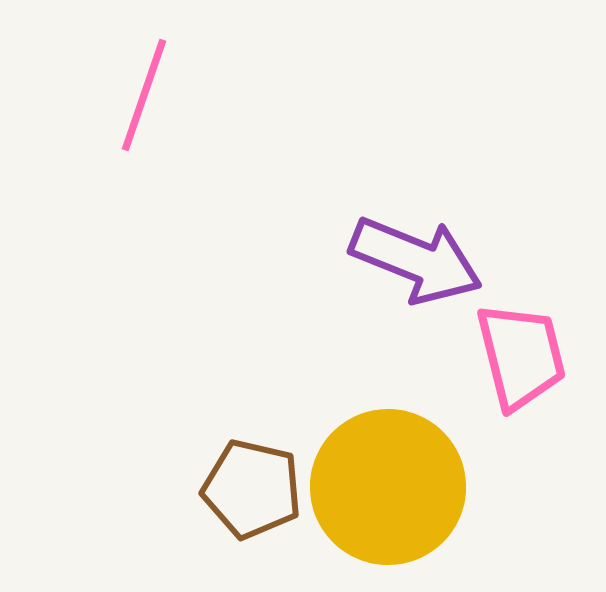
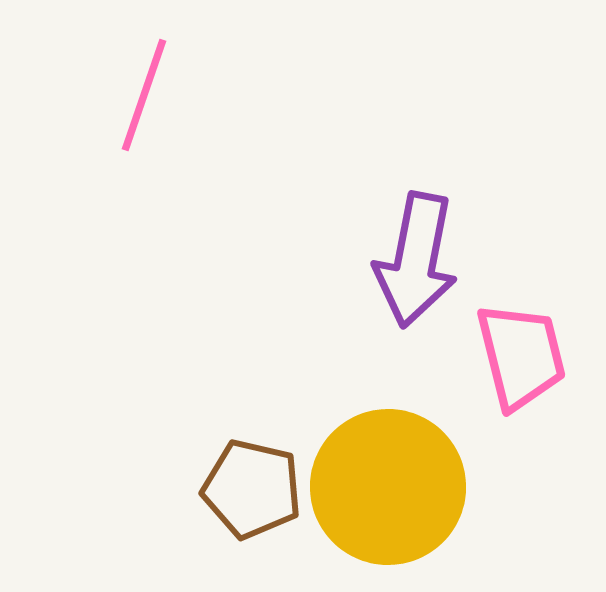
purple arrow: rotated 79 degrees clockwise
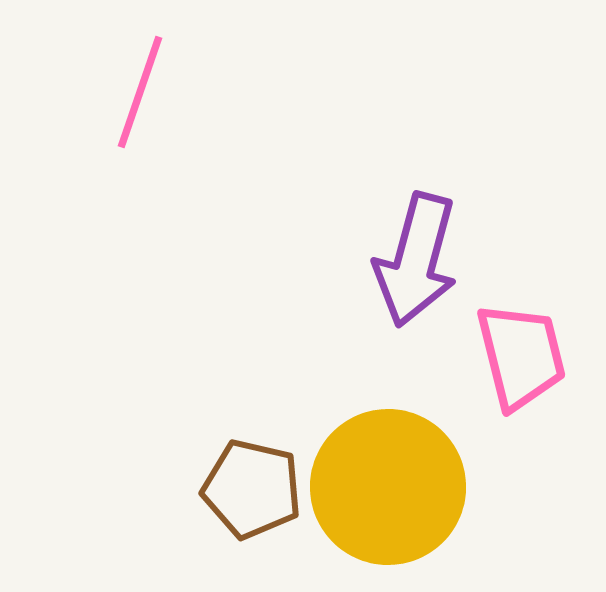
pink line: moved 4 px left, 3 px up
purple arrow: rotated 4 degrees clockwise
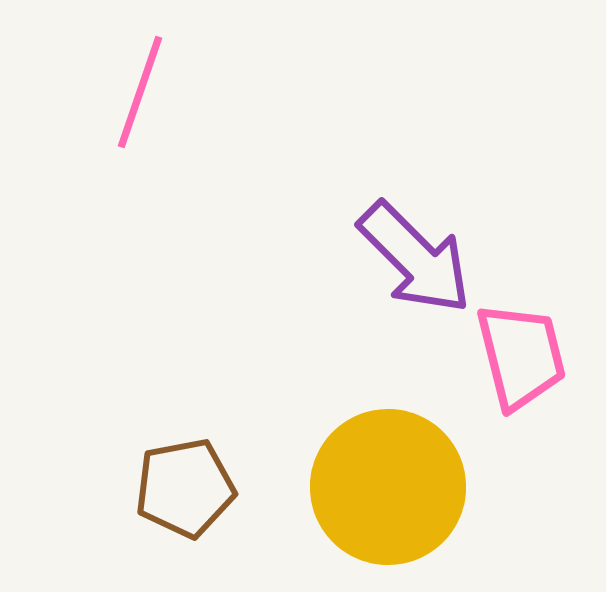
purple arrow: moved 1 px left, 2 px up; rotated 60 degrees counterclockwise
brown pentagon: moved 67 px left, 1 px up; rotated 24 degrees counterclockwise
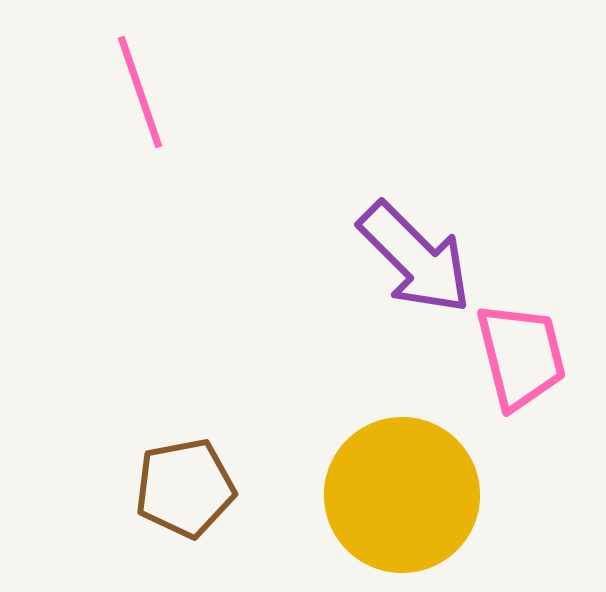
pink line: rotated 38 degrees counterclockwise
yellow circle: moved 14 px right, 8 px down
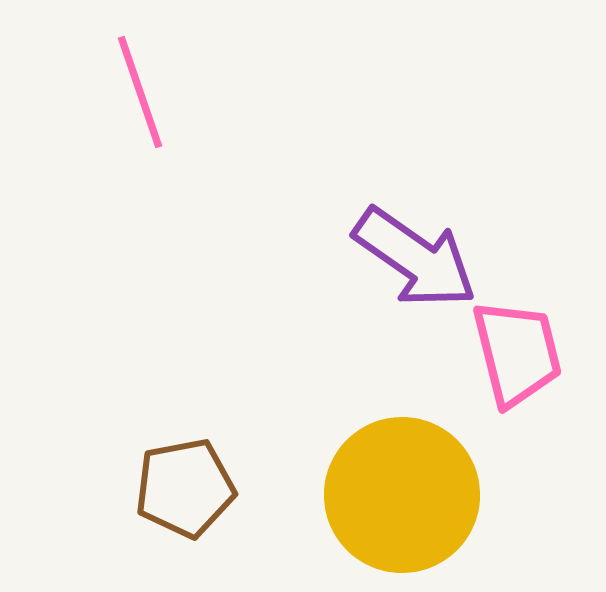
purple arrow: rotated 10 degrees counterclockwise
pink trapezoid: moved 4 px left, 3 px up
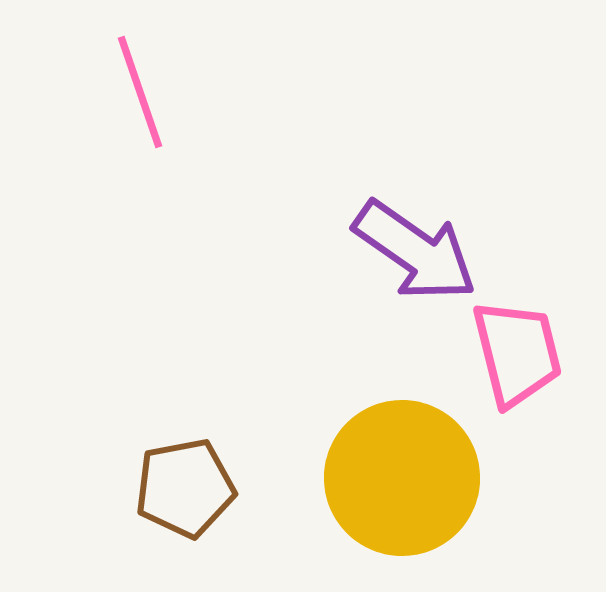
purple arrow: moved 7 px up
yellow circle: moved 17 px up
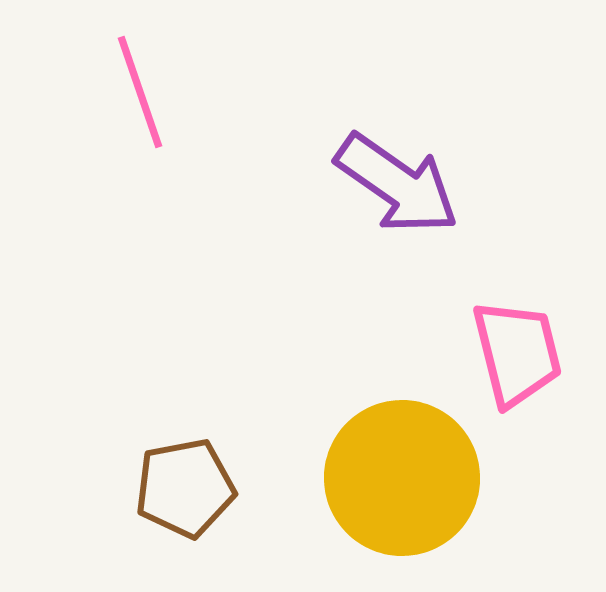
purple arrow: moved 18 px left, 67 px up
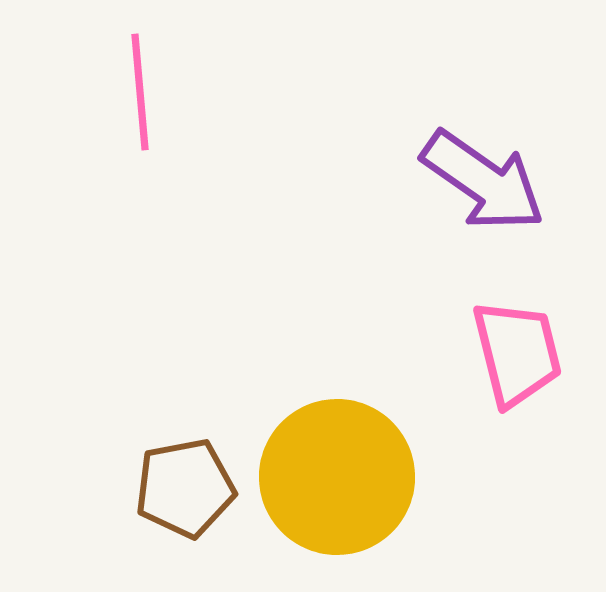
pink line: rotated 14 degrees clockwise
purple arrow: moved 86 px right, 3 px up
yellow circle: moved 65 px left, 1 px up
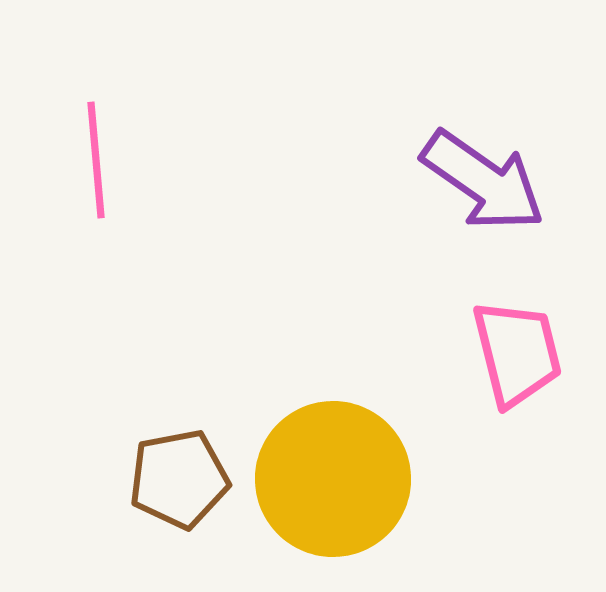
pink line: moved 44 px left, 68 px down
yellow circle: moved 4 px left, 2 px down
brown pentagon: moved 6 px left, 9 px up
